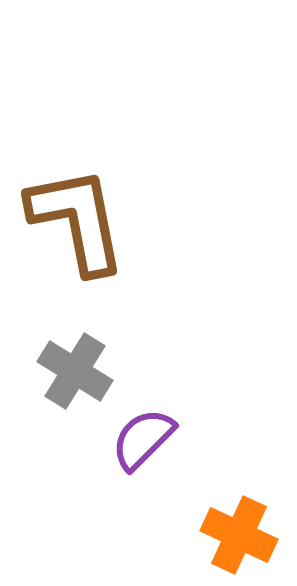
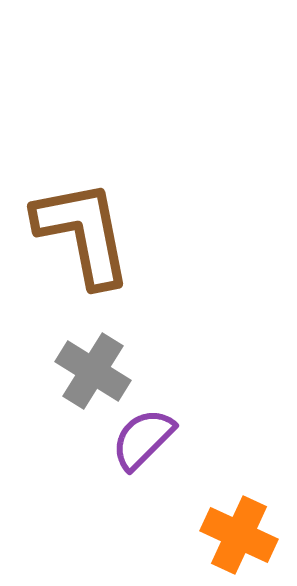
brown L-shape: moved 6 px right, 13 px down
gray cross: moved 18 px right
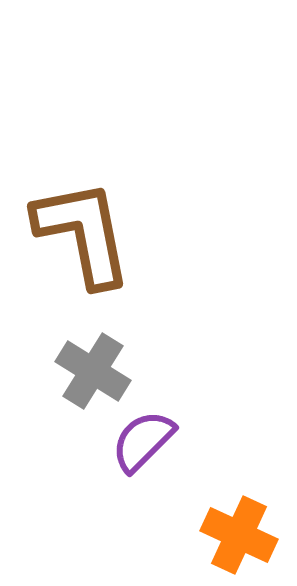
purple semicircle: moved 2 px down
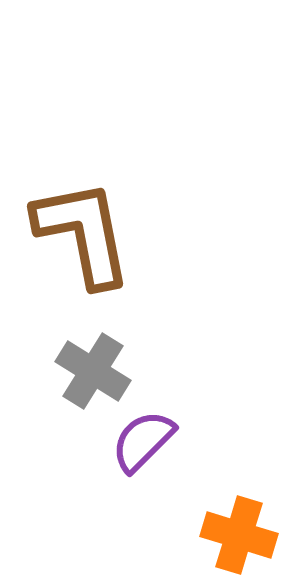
orange cross: rotated 8 degrees counterclockwise
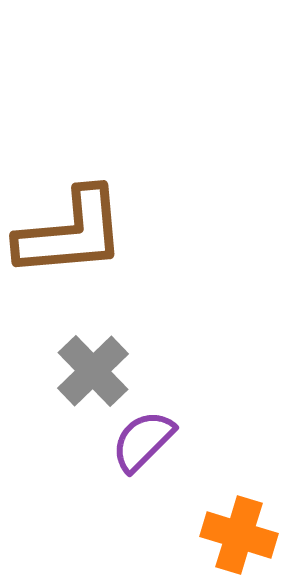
brown L-shape: moved 12 px left; rotated 96 degrees clockwise
gray cross: rotated 14 degrees clockwise
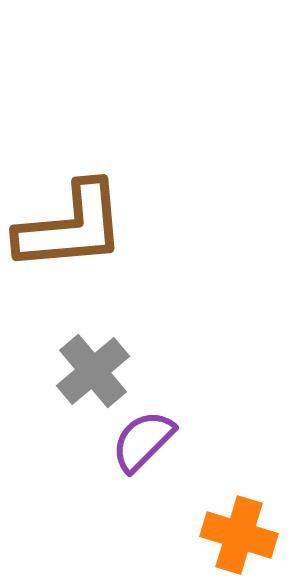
brown L-shape: moved 6 px up
gray cross: rotated 4 degrees clockwise
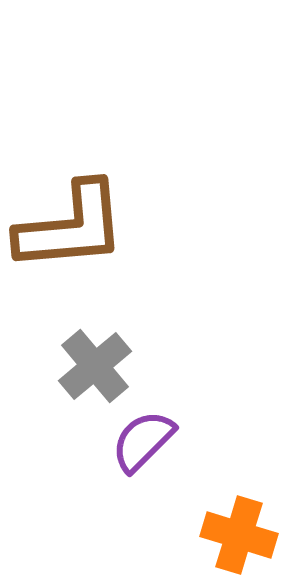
gray cross: moved 2 px right, 5 px up
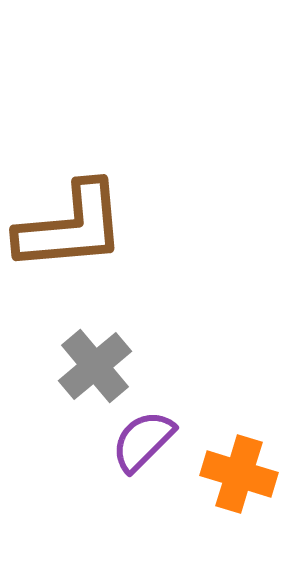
orange cross: moved 61 px up
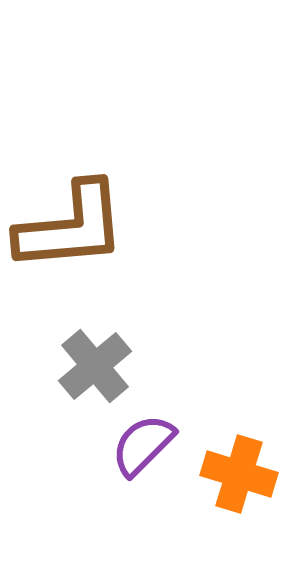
purple semicircle: moved 4 px down
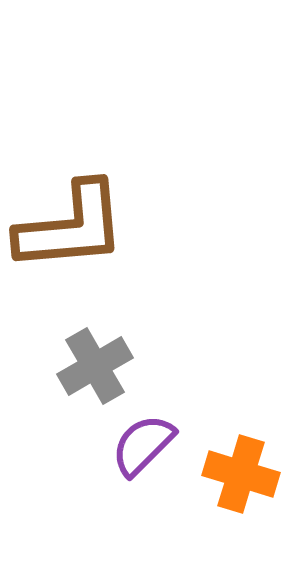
gray cross: rotated 10 degrees clockwise
orange cross: moved 2 px right
